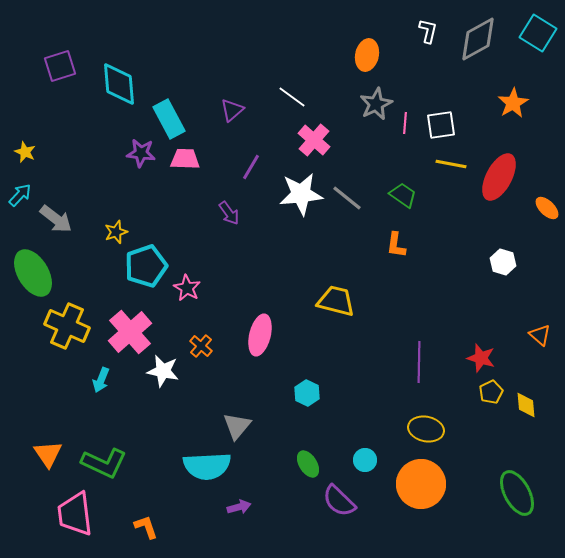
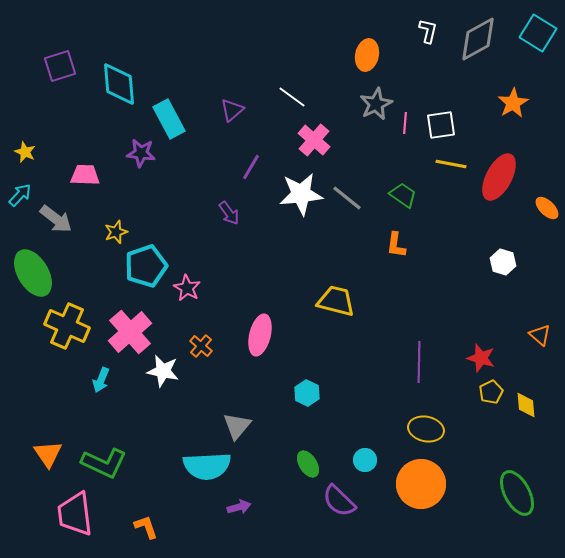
pink trapezoid at (185, 159): moved 100 px left, 16 px down
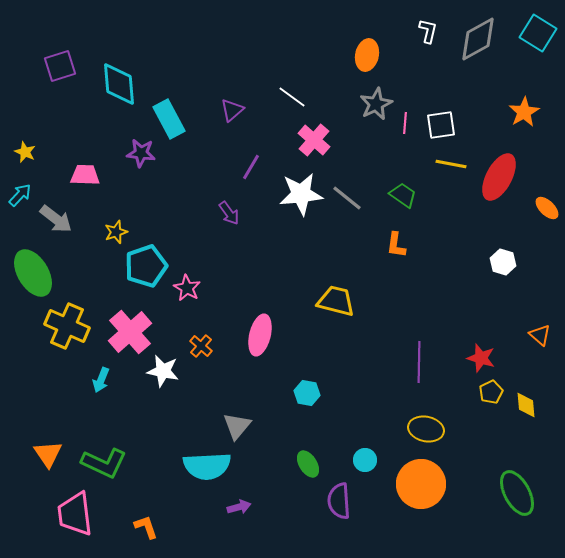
orange star at (513, 103): moved 11 px right, 9 px down
cyan hexagon at (307, 393): rotated 15 degrees counterclockwise
purple semicircle at (339, 501): rotated 42 degrees clockwise
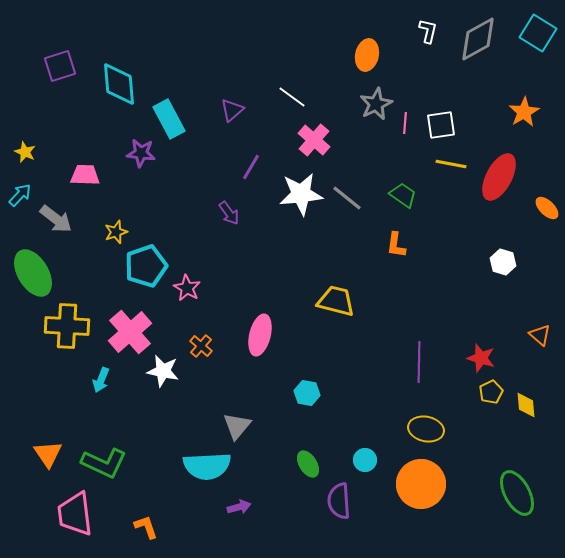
yellow cross at (67, 326): rotated 21 degrees counterclockwise
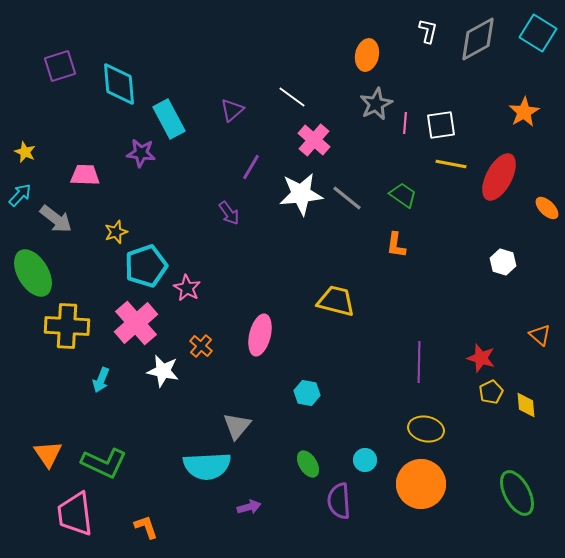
pink cross at (130, 332): moved 6 px right, 9 px up
purple arrow at (239, 507): moved 10 px right
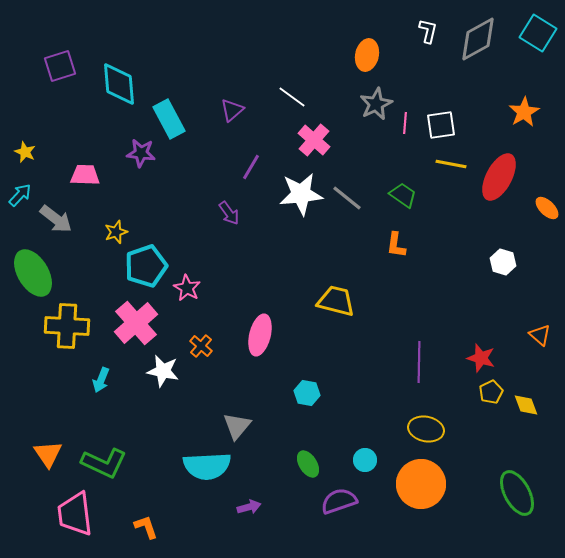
yellow diamond at (526, 405): rotated 16 degrees counterclockwise
purple semicircle at (339, 501): rotated 75 degrees clockwise
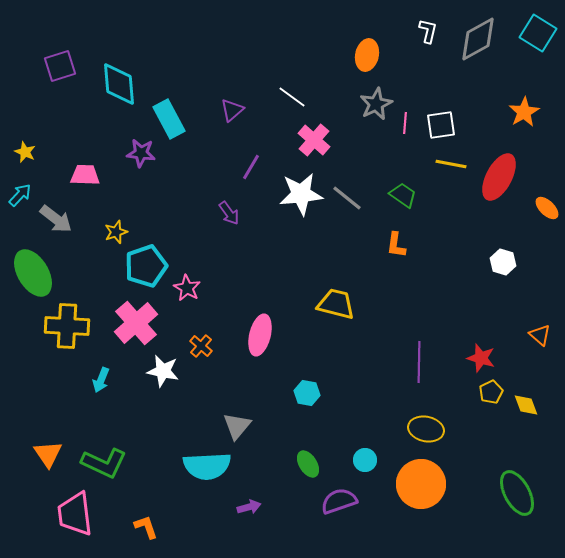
yellow trapezoid at (336, 301): moved 3 px down
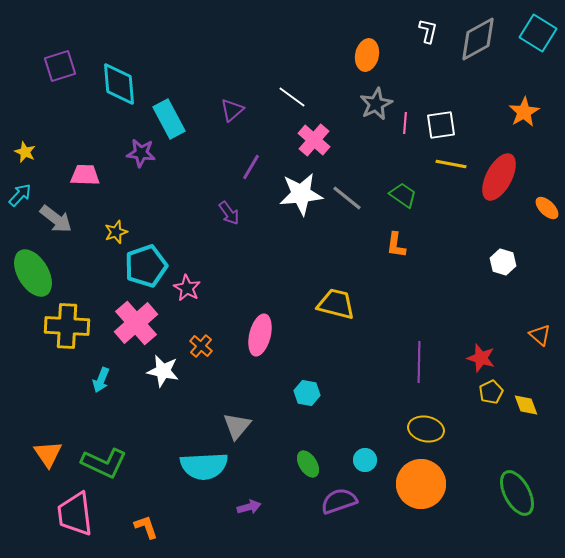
cyan semicircle at (207, 466): moved 3 px left
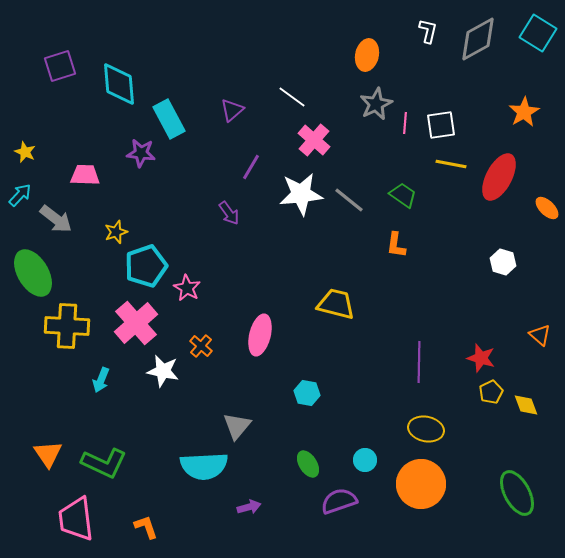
gray line at (347, 198): moved 2 px right, 2 px down
pink trapezoid at (75, 514): moved 1 px right, 5 px down
